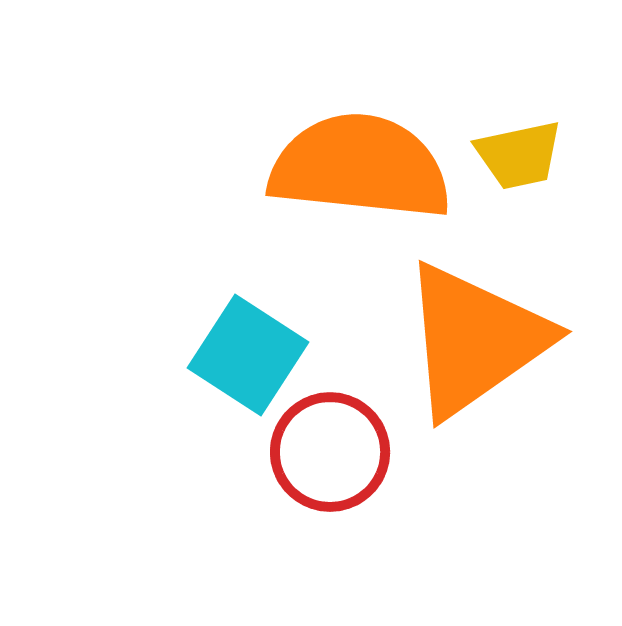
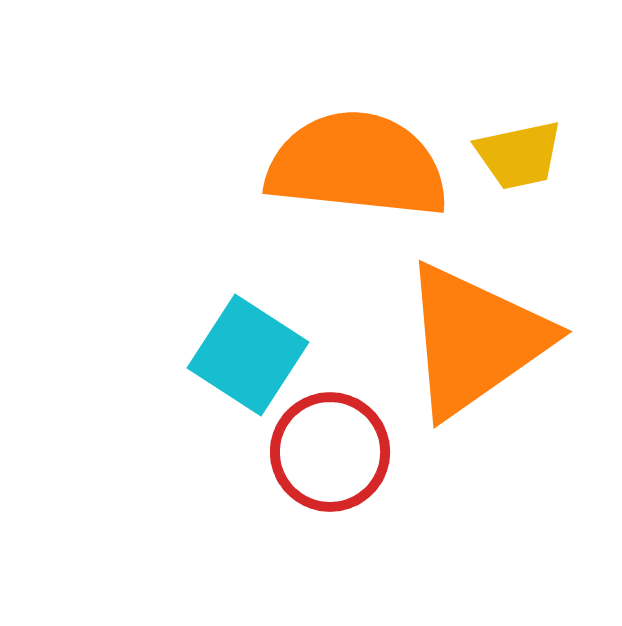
orange semicircle: moved 3 px left, 2 px up
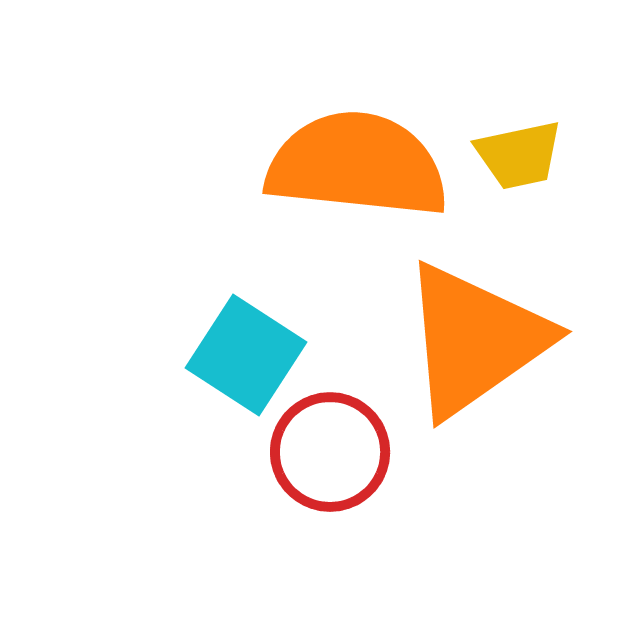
cyan square: moved 2 px left
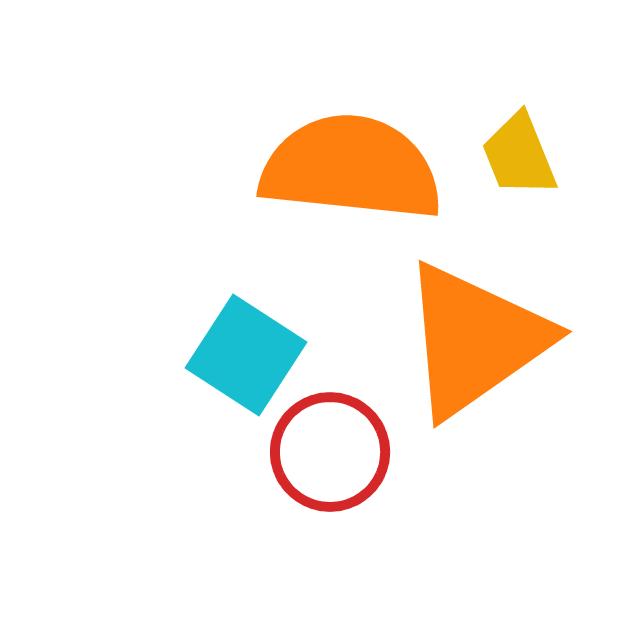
yellow trapezoid: rotated 80 degrees clockwise
orange semicircle: moved 6 px left, 3 px down
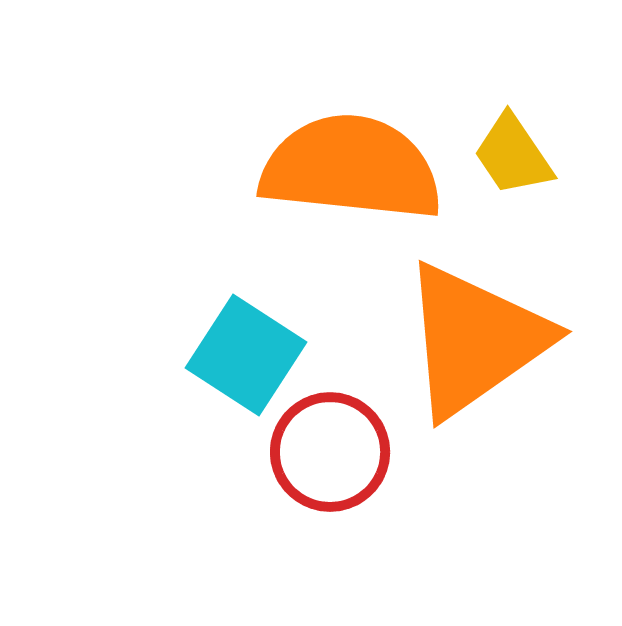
yellow trapezoid: moved 6 px left; rotated 12 degrees counterclockwise
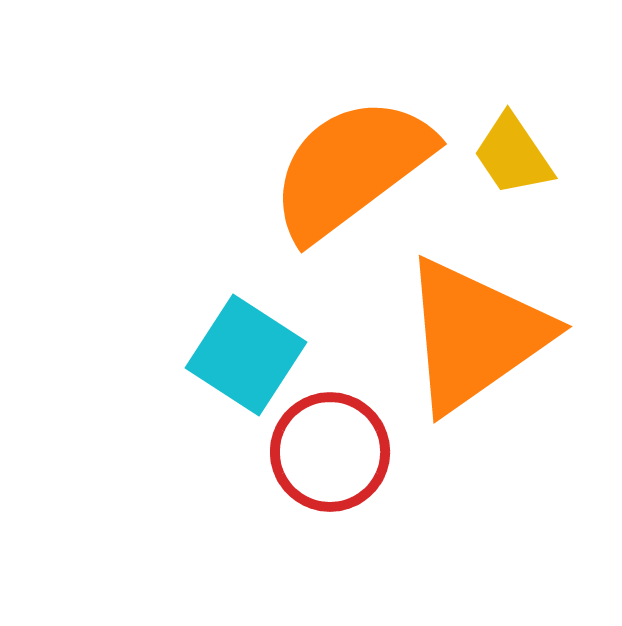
orange semicircle: rotated 43 degrees counterclockwise
orange triangle: moved 5 px up
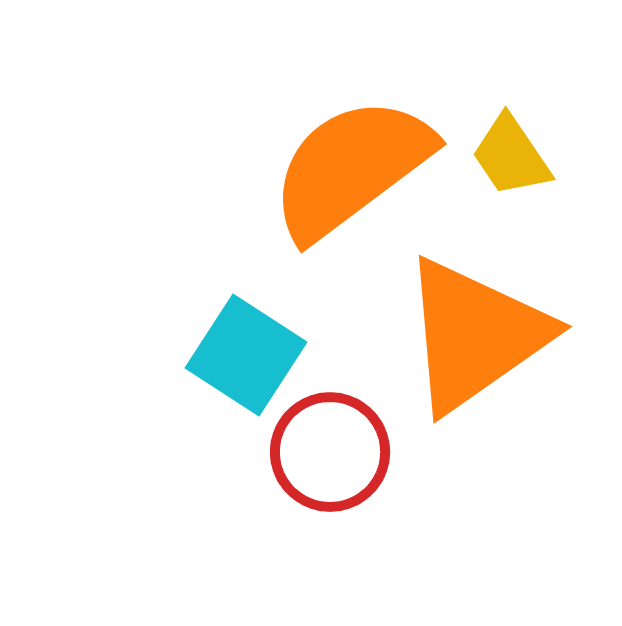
yellow trapezoid: moved 2 px left, 1 px down
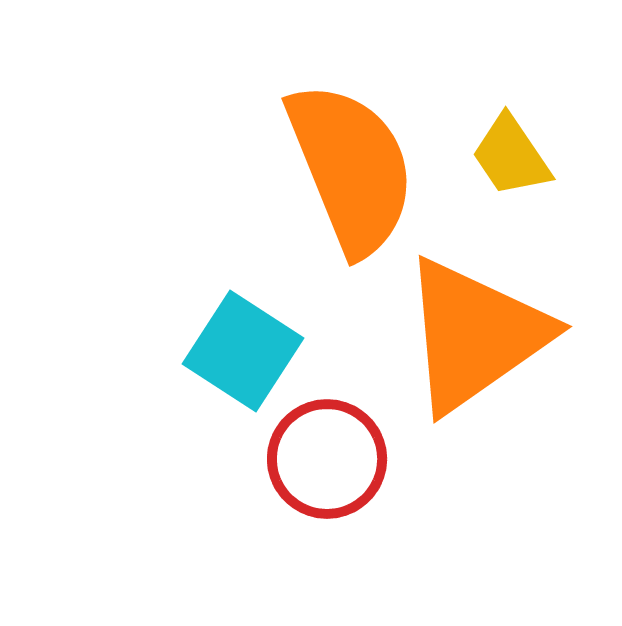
orange semicircle: rotated 105 degrees clockwise
cyan square: moved 3 px left, 4 px up
red circle: moved 3 px left, 7 px down
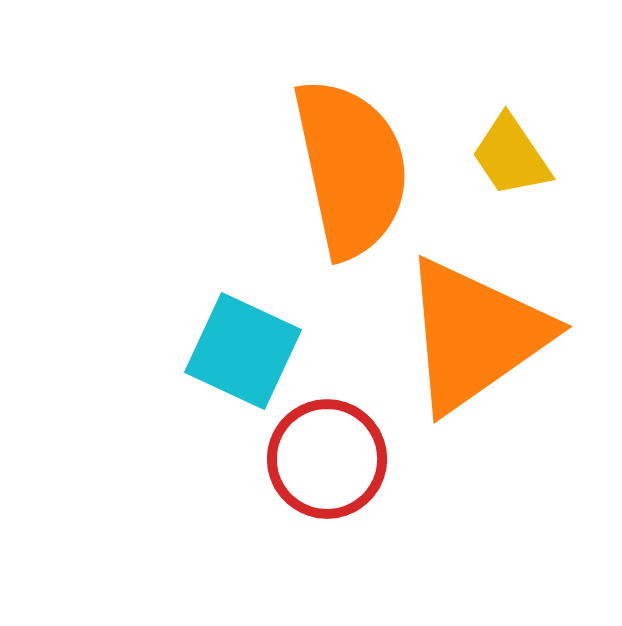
orange semicircle: rotated 10 degrees clockwise
cyan square: rotated 8 degrees counterclockwise
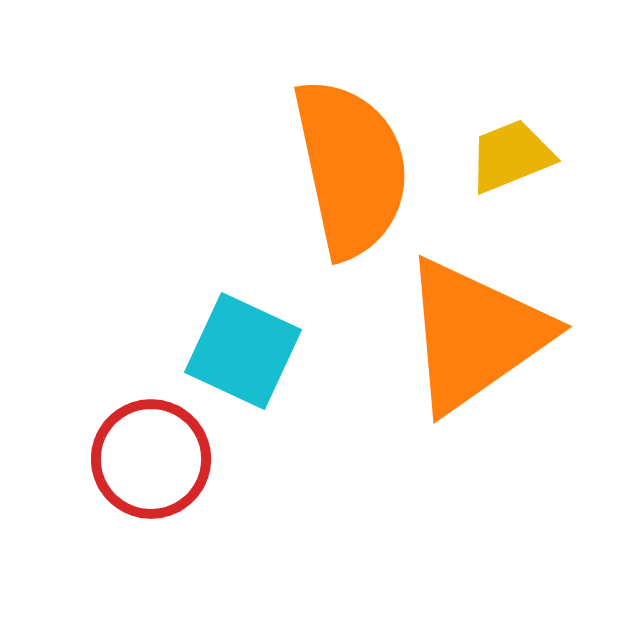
yellow trapezoid: rotated 102 degrees clockwise
red circle: moved 176 px left
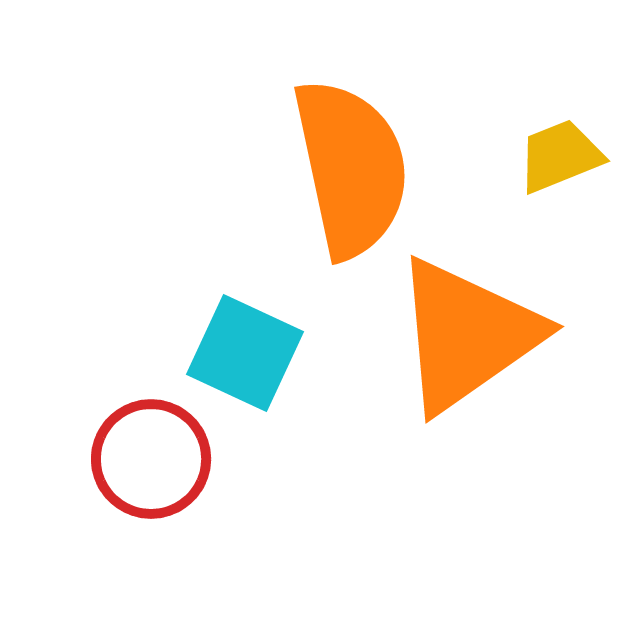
yellow trapezoid: moved 49 px right
orange triangle: moved 8 px left
cyan square: moved 2 px right, 2 px down
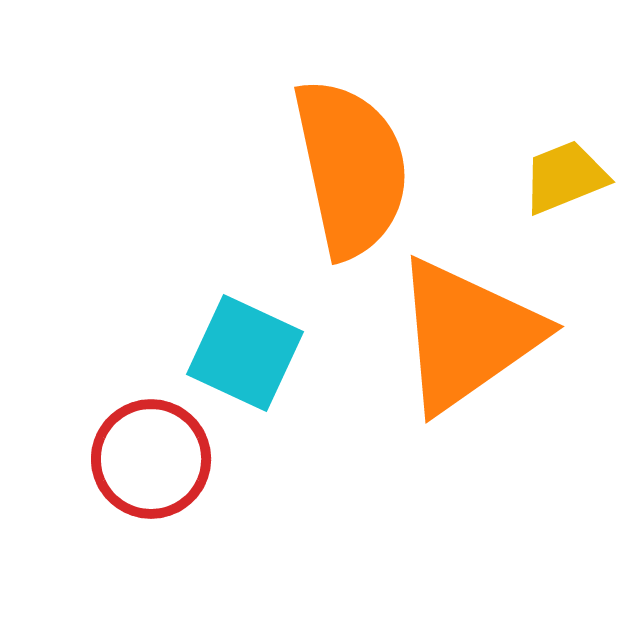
yellow trapezoid: moved 5 px right, 21 px down
